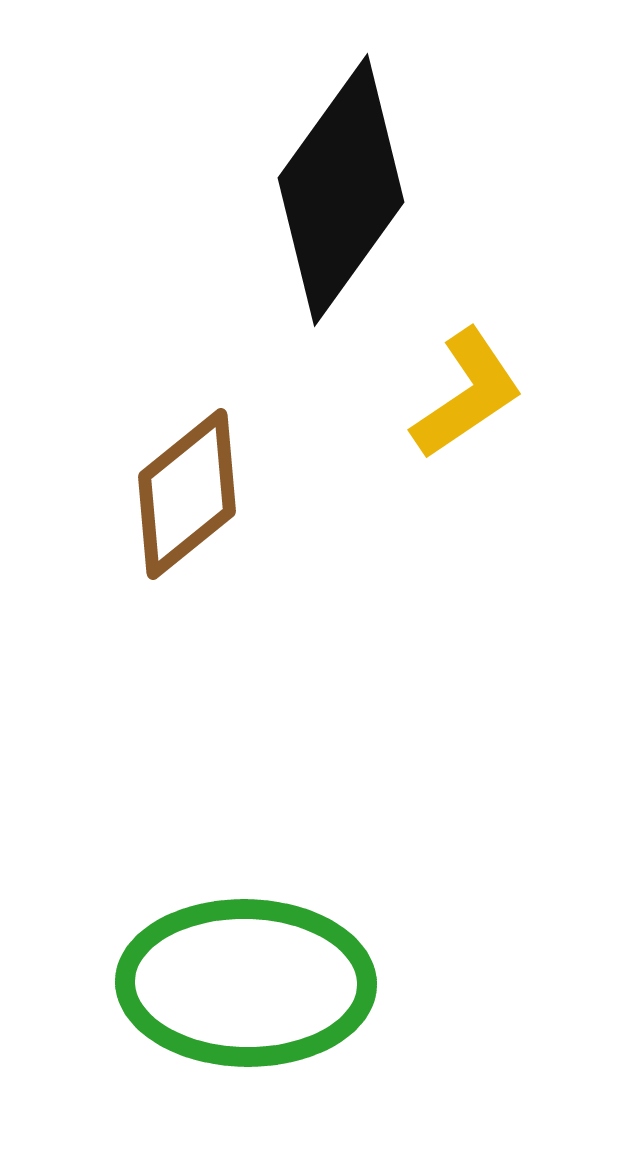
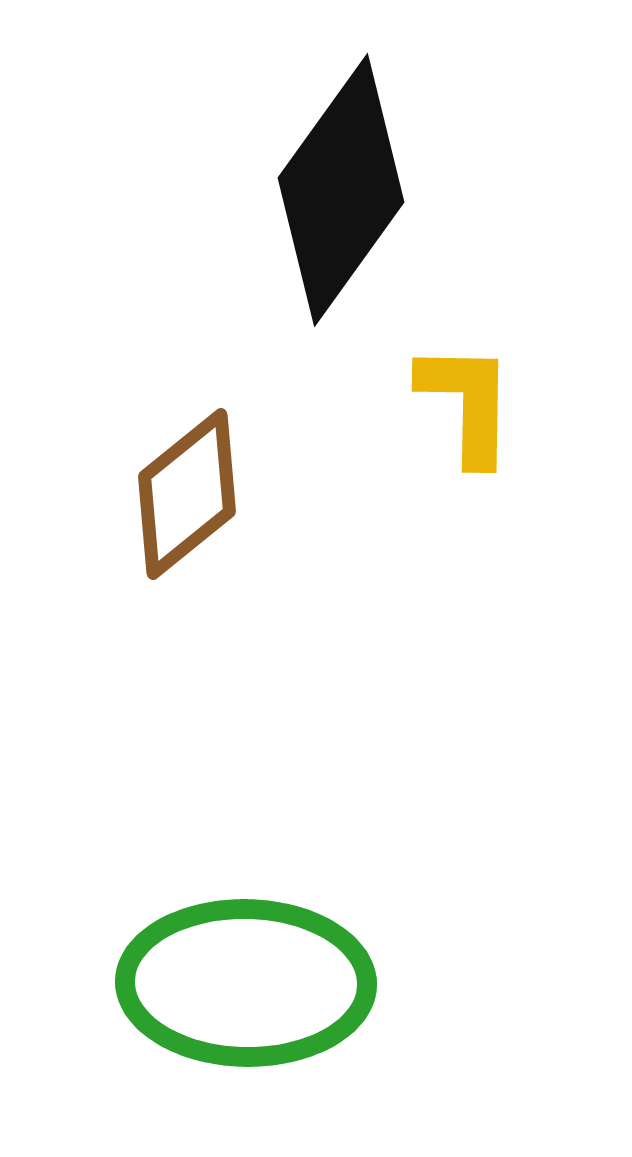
yellow L-shape: moved 9 px down; rotated 55 degrees counterclockwise
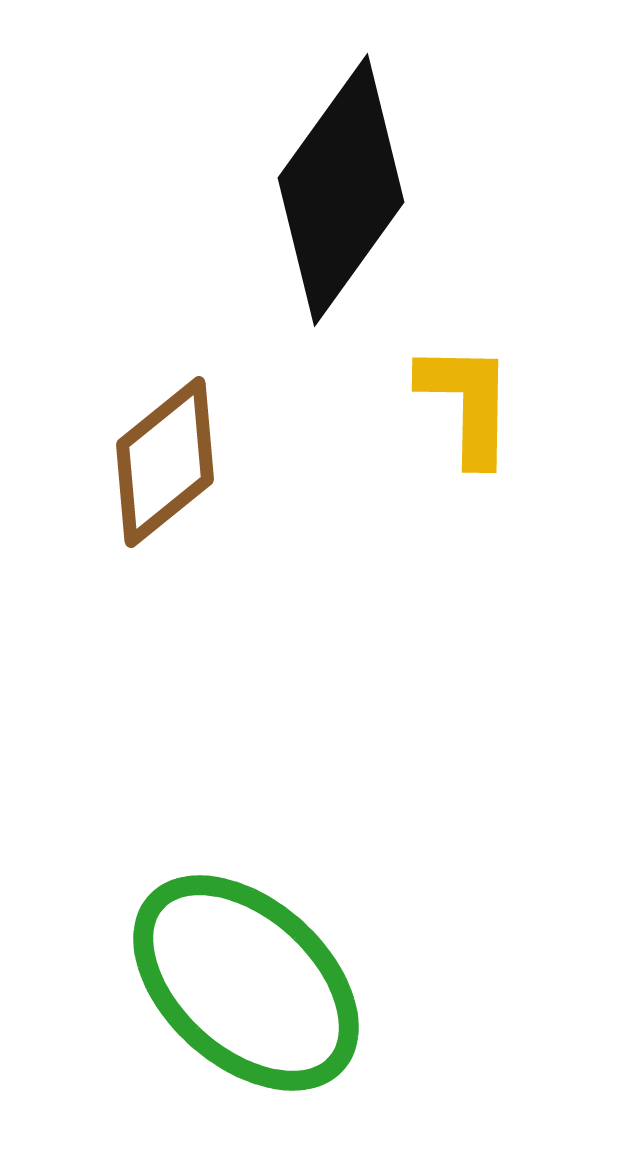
brown diamond: moved 22 px left, 32 px up
green ellipse: rotated 41 degrees clockwise
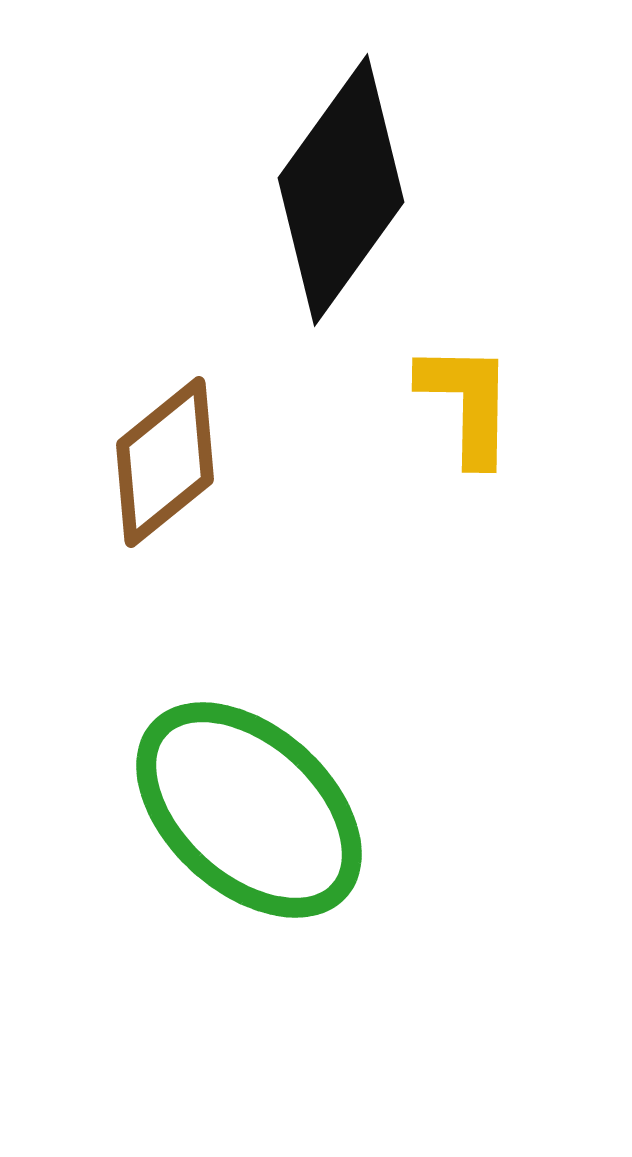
green ellipse: moved 3 px right, 173 px up
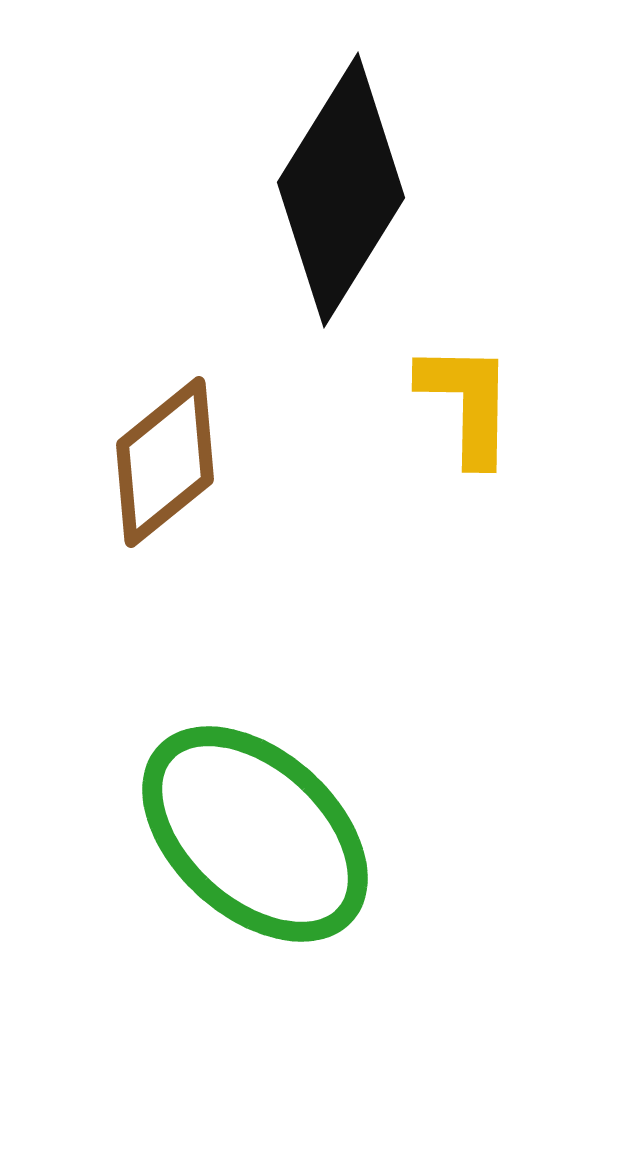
black diamond: rotated 4 degrees counterclockwise
green ellipse: moved 6 px right, 24 px down
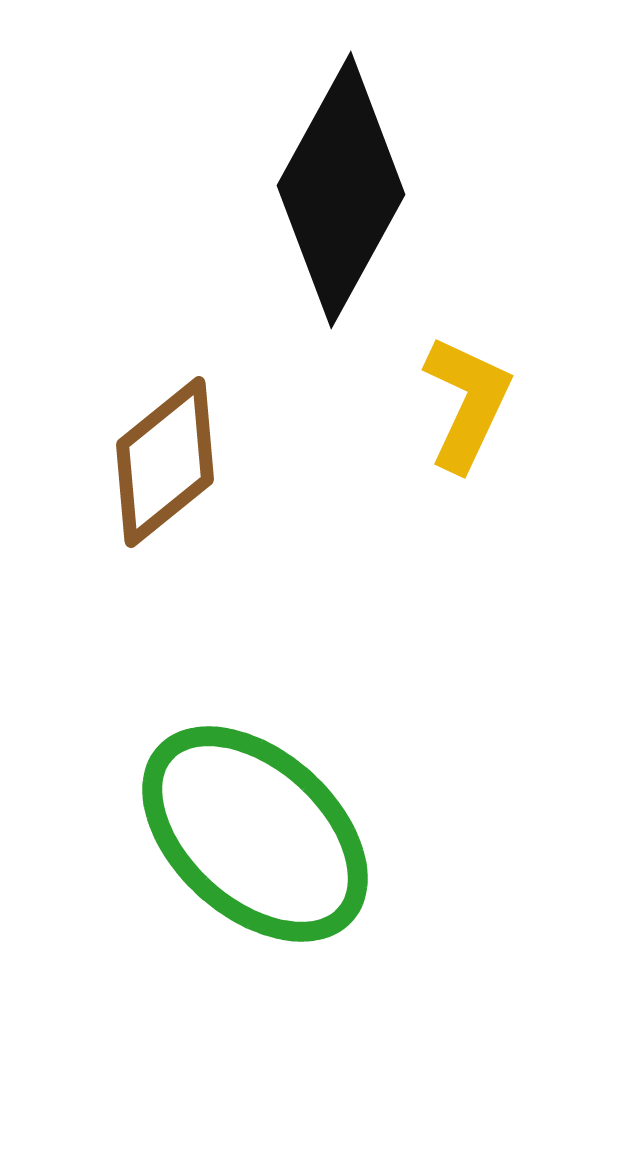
black diamond: rotated 3 degrees counterclockwise
yellow L-shape: rotated 24 degrees clockwise
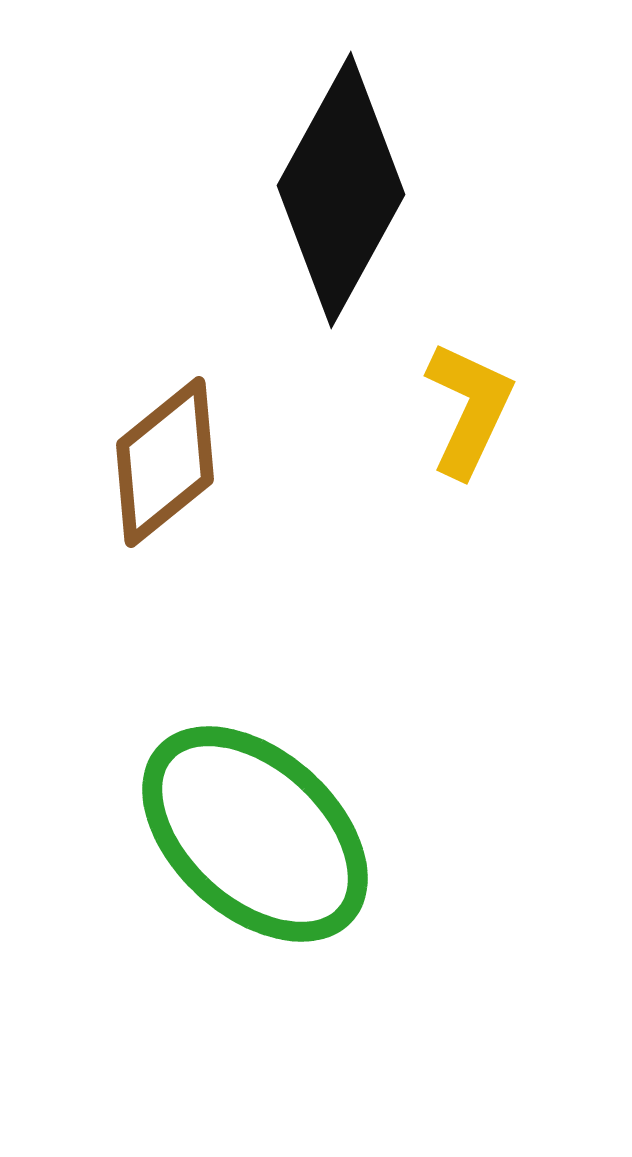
yellow L-shape: moved 2 px right, 6 px down
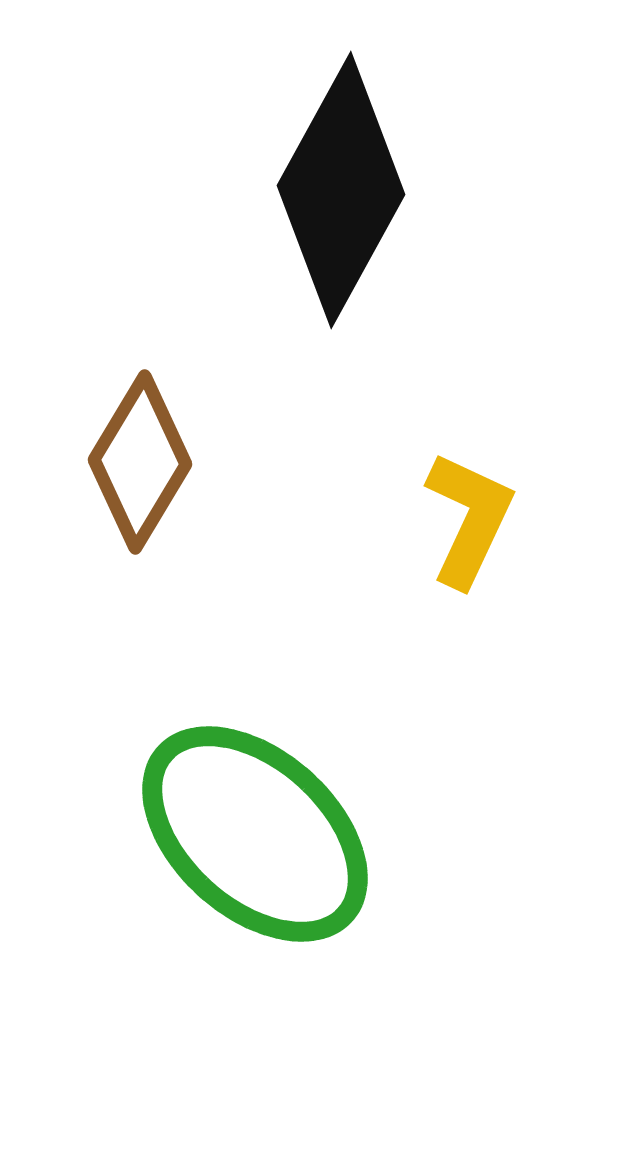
yellow L-shape: moved 110 px down
brown diamond: moved 25 px left; rotated 20 degrees counterclockwise
